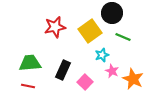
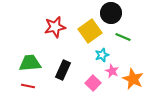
black circle: moved 1 px left
pink square: moved 8 px right, 1 px down
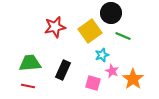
green line: moved 1 px up
orange star: rotated 10 degrees clockwise
pink square: rotated 28 degrees counterclockwise
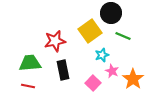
red star: moved 14 px down
black rectangle: rotated 36 degrees counterclockwise
pink square: rotated 28 degrees clockwise
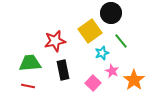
green line: moved 2 px left, 5 px down; rotated 28 degrees clockwise
cyan star: moved 2 px up
orange star: moved 1 px right, 1 px down
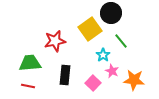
yellow square: moved 2 px up
cyan star: moved 1 px right, 2 px down; rotated 16 degrees counterclockwise
black rectangle: moved 2 px right, 5 px down; rotated 18 degrees clockwise
orange star: rotated 30 degrees counterclockwise
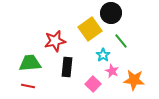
black rectangle: moved 2 px right, 8 px up
pink square: moved 1 px down
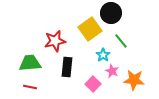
red line: moved 2 px right, 1 px down
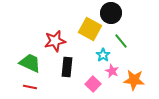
yellow square: rotated 25 degrees counterclockwise
green trapezoid: rotated 30 degrees clockwise
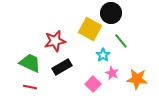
black rectangle: moved 5 px left; rotated 54 degrees clockwise
pink star: moved 2 px down
orange star: moved 3 px right, 1 px up
